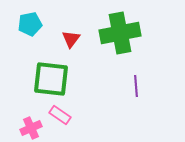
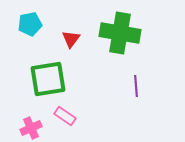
green cross: rotated 21 degrees clockwise
green square: moved 3 px left; rotated 15 degrees counterclockwise
pink rectangle: moved 5 px right, 1 px down
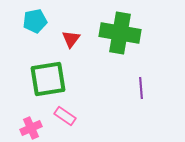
cyan pentagon: moved 5 px right, 3 px up
purple line: moved 5 px right, 2 px down
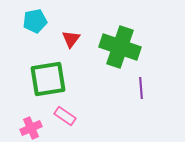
green cross: moved 14 px down; rotated 9 degrees clockwise
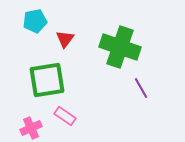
red triangle: moved 6 px left
green square: moved 1 px left, 1 px down
purple line: rotated 25 degrees counterclockwise
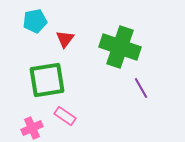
pink cross: moved 1 px right
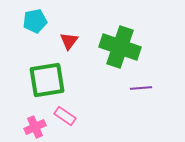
red triangle: moved 4 px right, 2 px down
purple line: rotated 65 degrees counterclockwise
pink cross: moved 3 px right, 1 px up
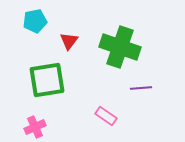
pink rectangle: moved 41 px right
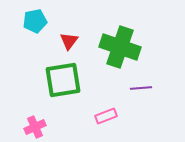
green square: moved 16 px right
pink rectangle: rotated 55 degrees counterclockwise
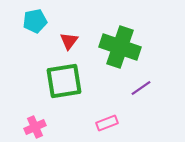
green square: moved 1 px right, 1 px down
purple line: rotated 30 degrees counterclockwise
pink rectangle: moved 1 px right, 7 px down
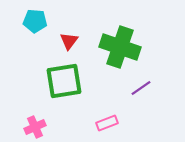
cyan pentagon: rotated 15 degrees clockwise
